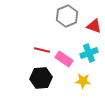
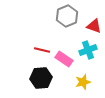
cyan cross: moved 1 px left, 3 px up
yellow star: moved 1 px down; rotated 21 degrees counterclockwise
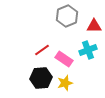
red triangle: rotated 21 degrees counterclockwise
red line: rotated 49 degrees counterclockwise
yellow star: moved 18 px left, 1 px down
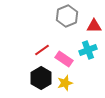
black hexagon: rotated 25 degrees counterclockwise
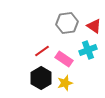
gray hexagon: moved 7 px down; rotated 15 degrees clockwise
red triangle: rotated 35 degrees clockwise
red line: moved 1 px down
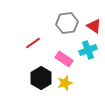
red line: moved 9 px left, 8 px up
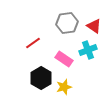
yellow star: moved 1 px left, 4 px down
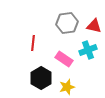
red triangle: rotated 21 degrees counterclockwise
red line: rotated 49 degrees counterclockwise
yellow star: moved 3 px right
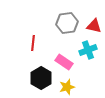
pink rectangle: moved 3 px down
